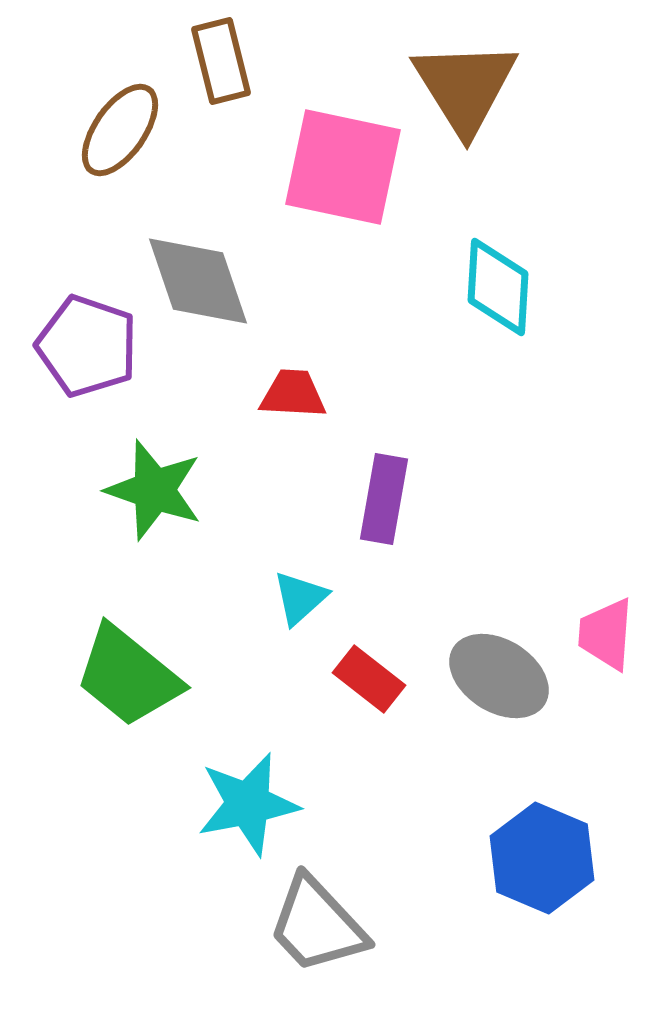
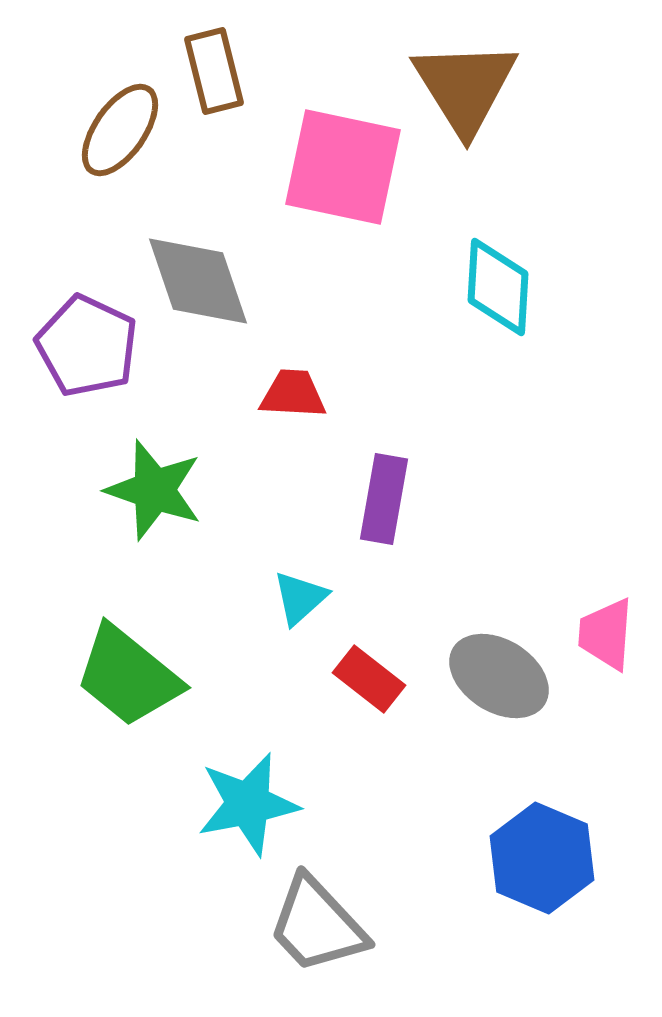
brown rectangle: moved 7 px left, 10 px down
purple pentagon: rotated 6 degrees clockwise
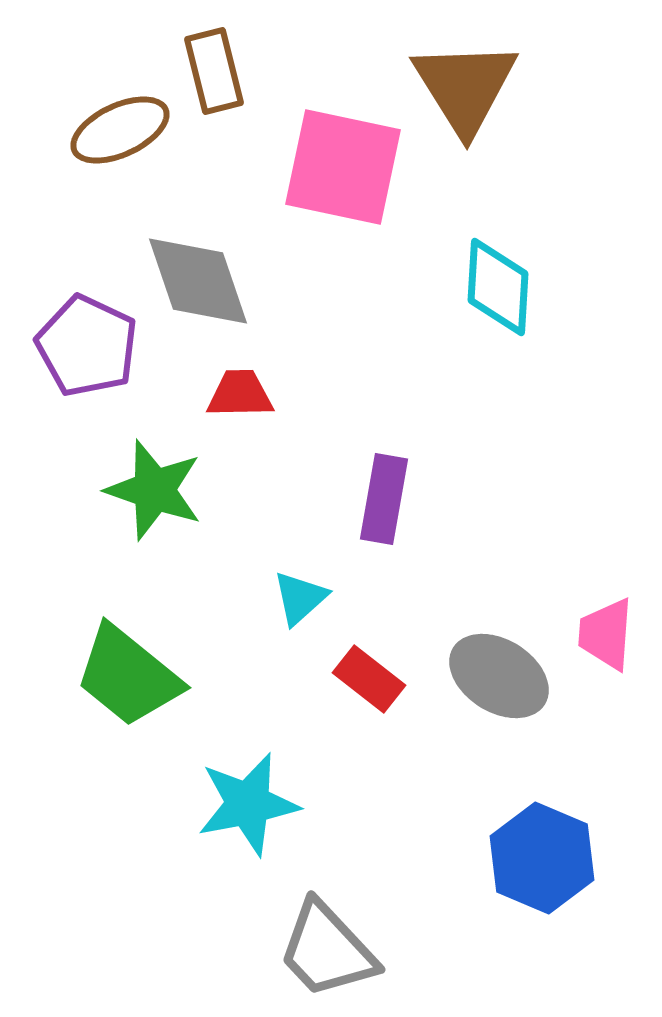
brown ellipse: rotated 30 degrees clockwise
red trapezoid: moved 53 px left; rotated 4 degrees counterclockwise
gray trapezoid: moved 10 px right, 25 px down
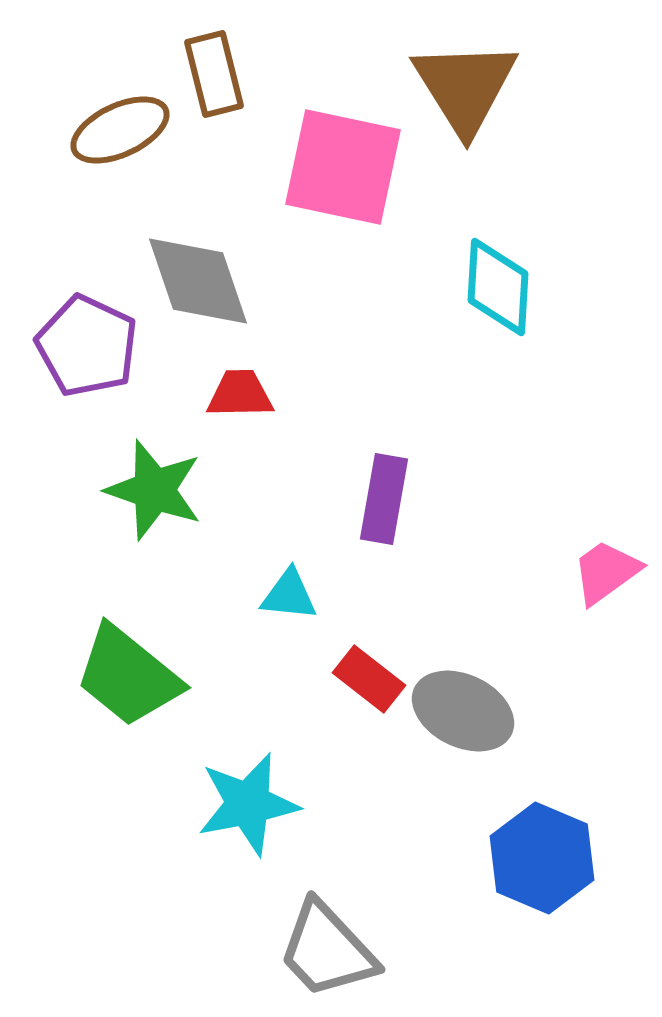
brown rectangle: moved 3 px down
cyan triangle: moved 11 px left, 3 px up; rotated 48 degrees clockwise
pink trapezoid: moved 62 px up; rotated 50 degrees clockwise
gray ellipse: moved 36 px left, 35 px down; rotated 6 degrees counterclockwise
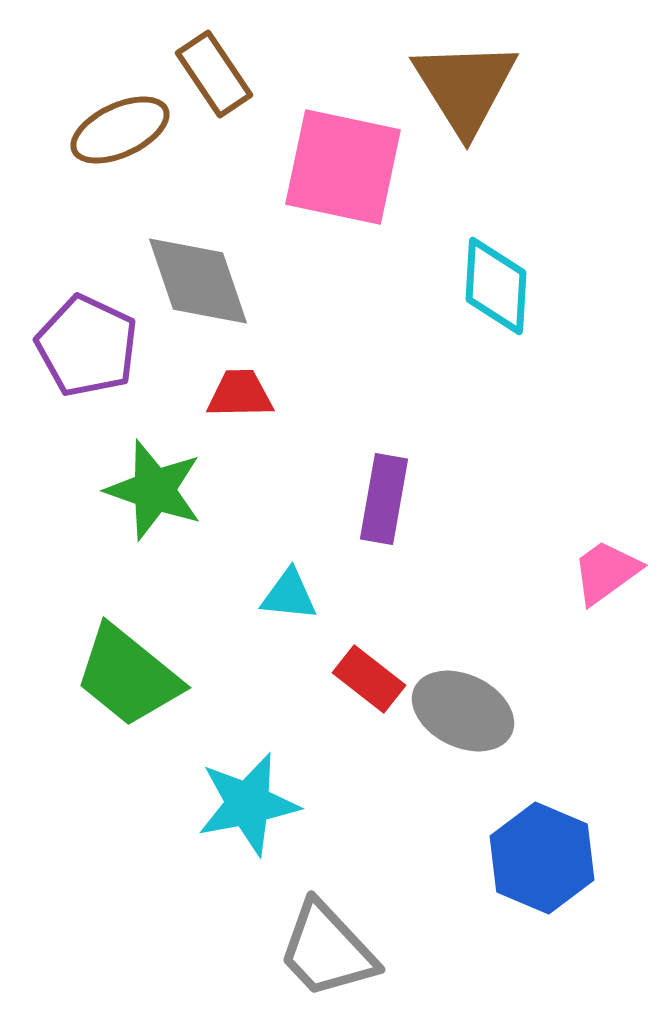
brown rectangle: rotated 20 degrees counterclockwise
cyan diamond: moved 2 px left, 1 px up
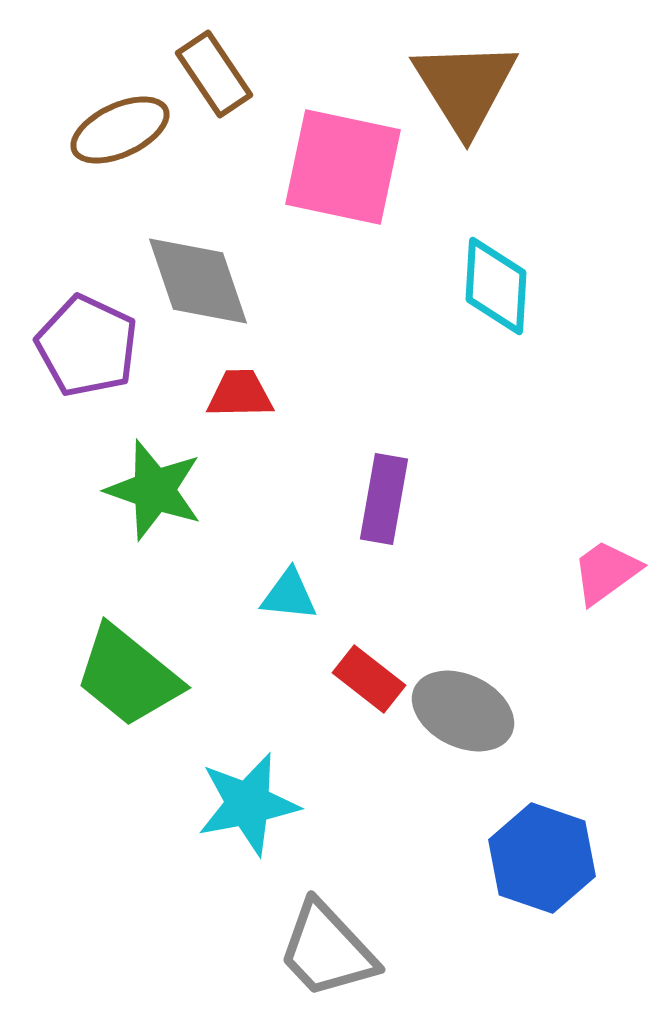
blue hexagon: rotated 4 degrees counterclockwise
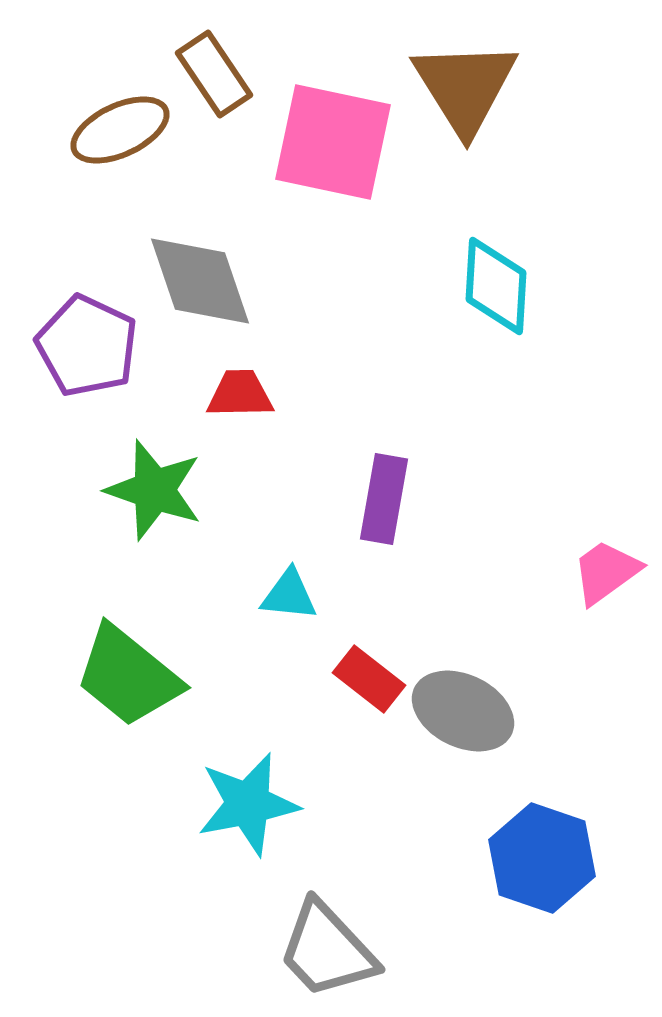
pink square: moved 10 px left, 25 px up
gray diamond: moved 2 px right
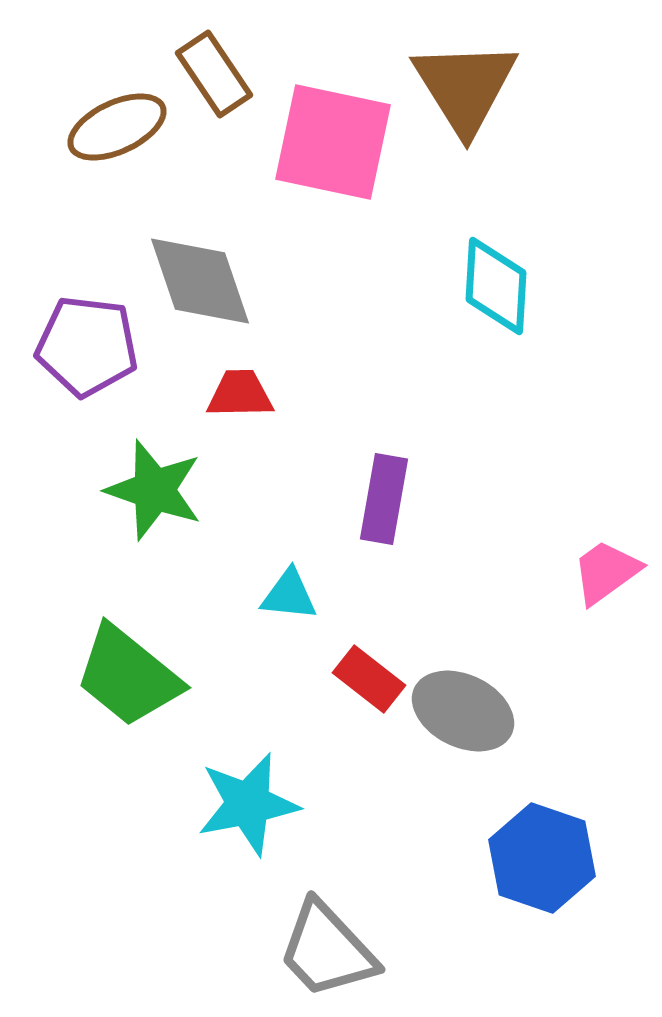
brown ellipse: moved 3 px left, 3 px up
purple pentagon: rotated 18 degrees counterclockwise
